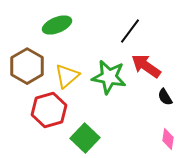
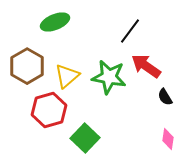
green ellipse: moved 2 px left, 3 px up
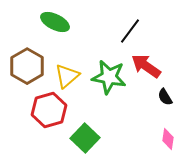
green ellipse: rotated 48 degrees clockwise
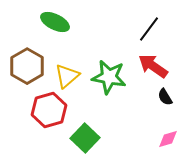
black line: moved 19 px right, 2 px up
red arrow: moved 7 px right
pink diamond: rotated 65 degrees clockwise
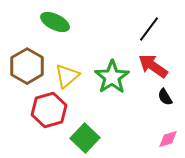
green star: moved 3 px right; rotated 28 degrees clockwise
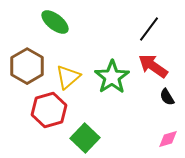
green ellipse: rotated 12 degrees clockwise
yellow triangle: moved 1 px right, 1 px down
black semicircle: moved 2 px right
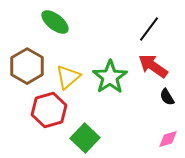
green star: moved 2 px left
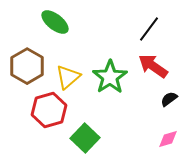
black semicircle: moved 2 px right, 2 px down; rotated 84 degrees clockwise
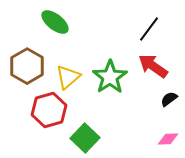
pink diamond: rotated 15 degrees clockwise
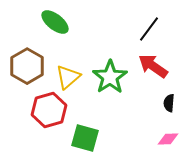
black semicircle: moved 4 px down; rotated 48 degrees counterclockwise
green square: rotated 28 degrees counterclockwise
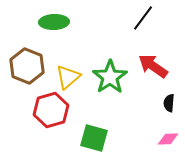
green ellipse: moved 1 px left; rotated 40 degrees counterclockwise
black line: moved 6 px left, 11 px up
brown hexagon: rotated 8 degrees counterclockwise
red hexagon: moved 2 px right
green square: moved 9 px right
